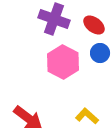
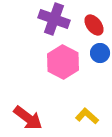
red ellipse: rotated 15 degrees clockwise
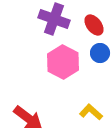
yellow L-shape: moved 4 px right, 4 px up
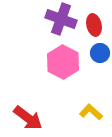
purple cross: moved 7 px right
red ellipse: rotated 25 degrees clockwise
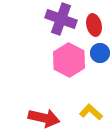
pink hexagon: moved 6 px right, 2 px up
red arrow: moved 16 px right; rotated 24 degrees counterclockwise
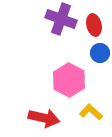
pink hexagon: moved 20 px down
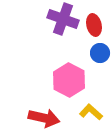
purple cross: moved 2 px right
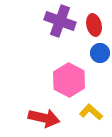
purple cross: moved 3 px left, 2 px down
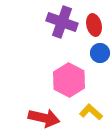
purple cross: moved 2 px right, 1 px down
